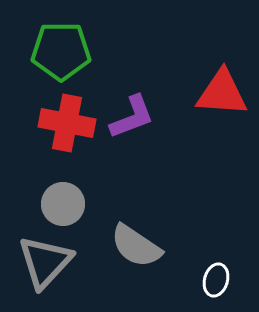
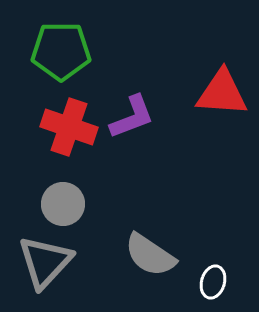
red cross: moved 2 px right, 4 px down; rotated 8 degrees clockwise
gray semicircle: moved 14 px right, 9 px down
white ellipse: moved 3 px left, 2 px down
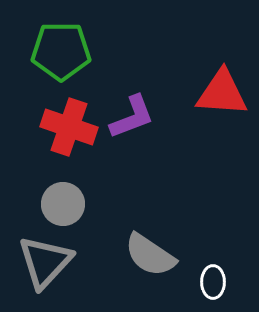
white ellipse: rotated 16 degrees counterclockwise
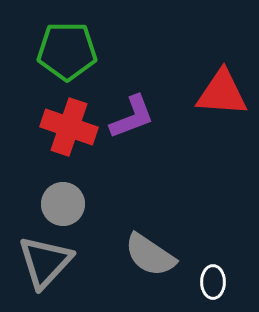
green pentagon: moved 6 px right
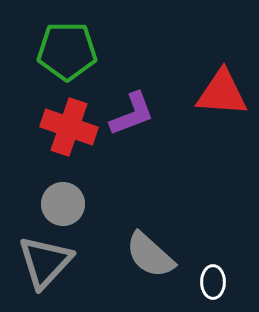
purple L-shape: moved 3 px up
gray semicircle: rotated 8 degrees clockwise
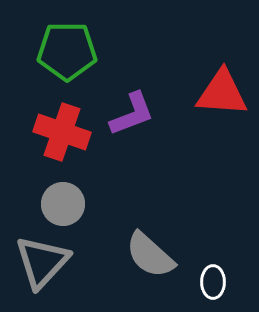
red cross: moved 7 px left, 5 px down
gray triangle: moved 3 px left
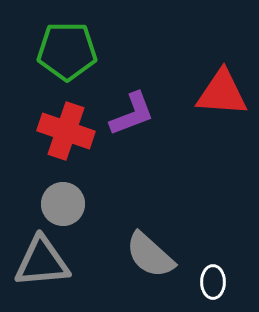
red cross: moved 4 px right, 1 px up
gray triangle: rotated 42 degrees clockwise
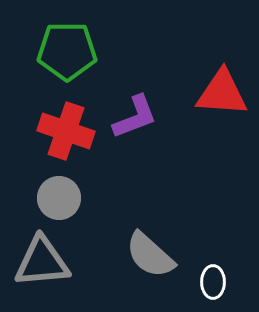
purple L-shape: moved 3 px right, 3 px down
gray circle: moved 4 px left, 6 px up
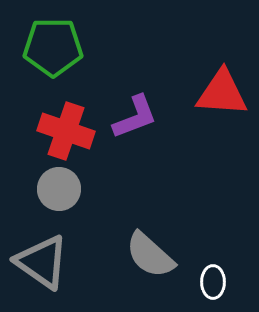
green pentagon: moved 14 px left, 4 px up
gray circle: moved 9 px up
gray triangle: rotated 40 degrees clockwise
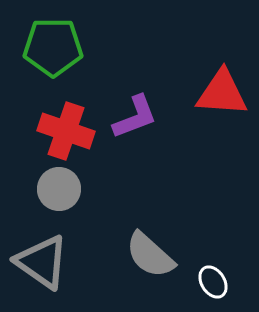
white ellipse: rotated 32 degrees counterclockwise
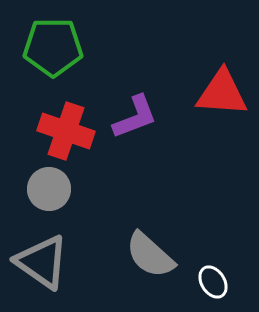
gray circle: moved 10 px left
